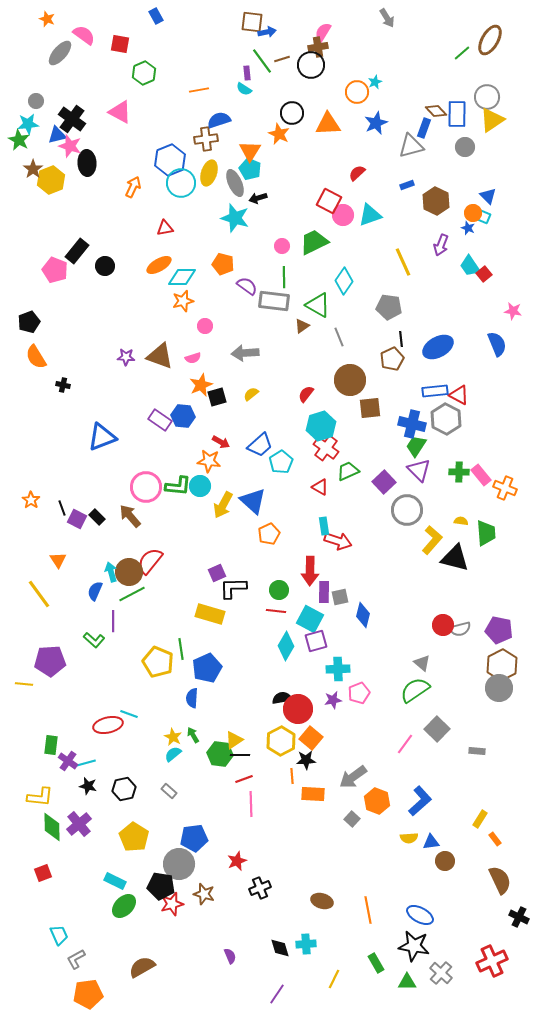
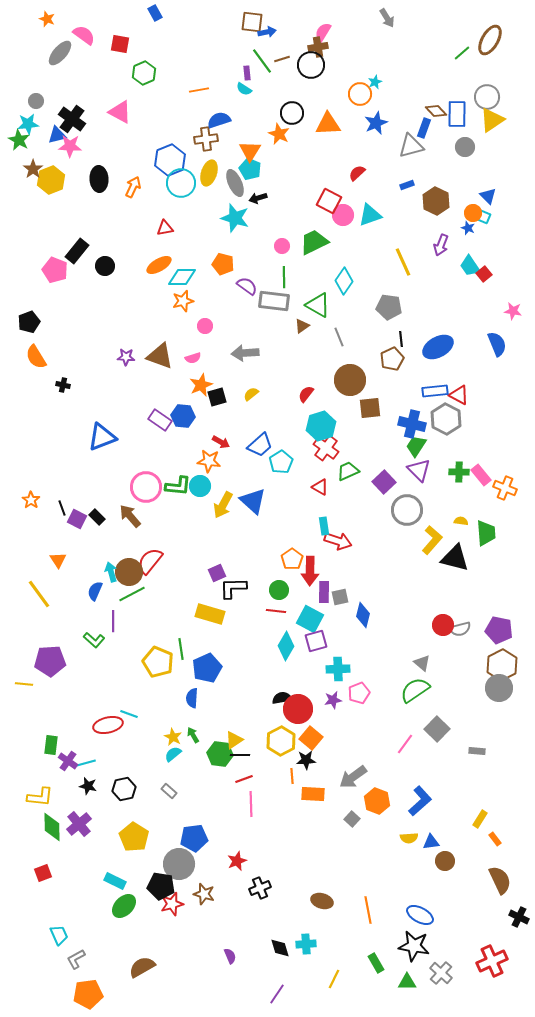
blue rectangle at (156, 16): moved 1 px left, 3 px up
orange circle at (357, 92): moved 3 px right, 2 px down
pink star at (70, 146): rotated 15 degrees counterclockwise
black ellipse at (87, 163): moved 12 px right, 16 px down
orange pentagon at (269, 534): moved 23 px right, 25 px down; rotated 10 degrees counterclockwise
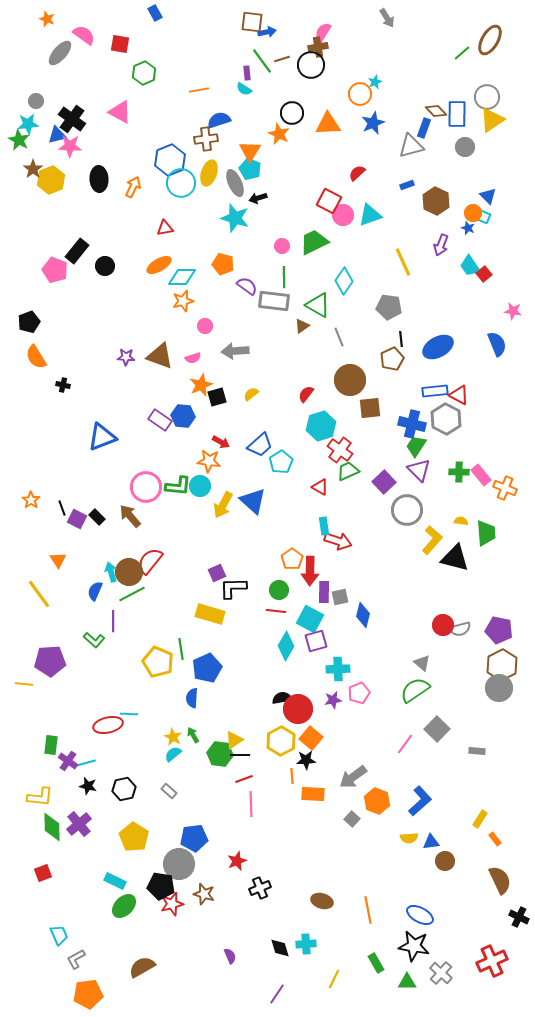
blue star at (376, 123): moved 3 px left
gray arrow at (245, 353): moved 10 px left, 2 px up
red cross at (326, 448): moved 14 px right, 2 px down
cyan line at (129, 714): rotated 18 degrees counterclockwise
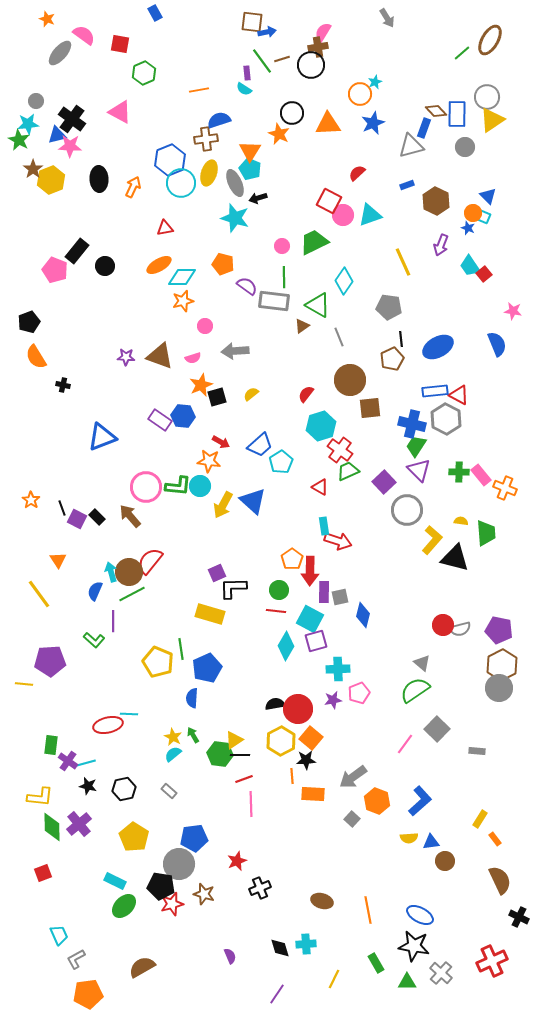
black semicircle at (282, 698): moved 7 px left, 6 px down
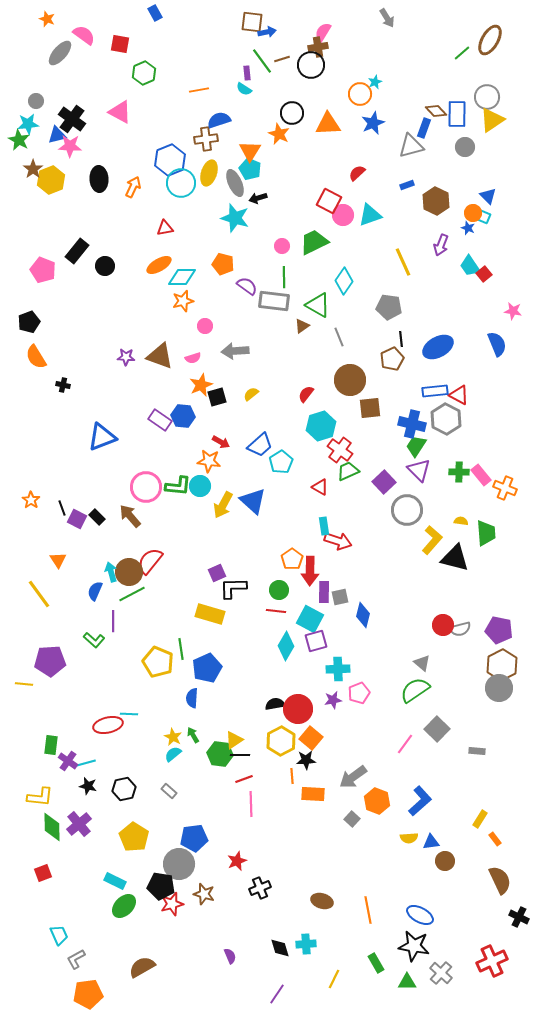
pink pentagon at (55, 270): moved 12 px left
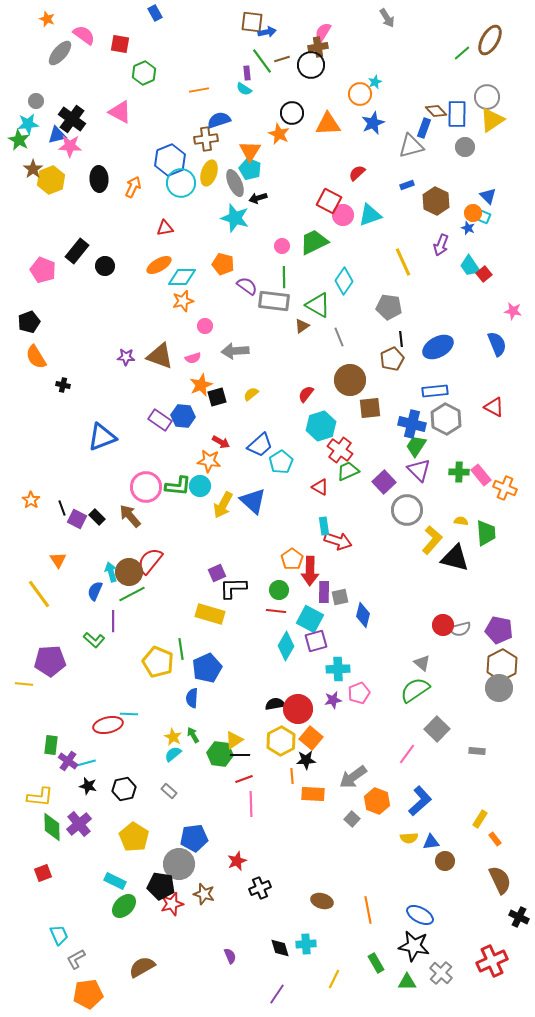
red triangle at (459, 395): moved 35 px right, 12 px down
pink line at (405, 744): moved 2 px right, 10 px down
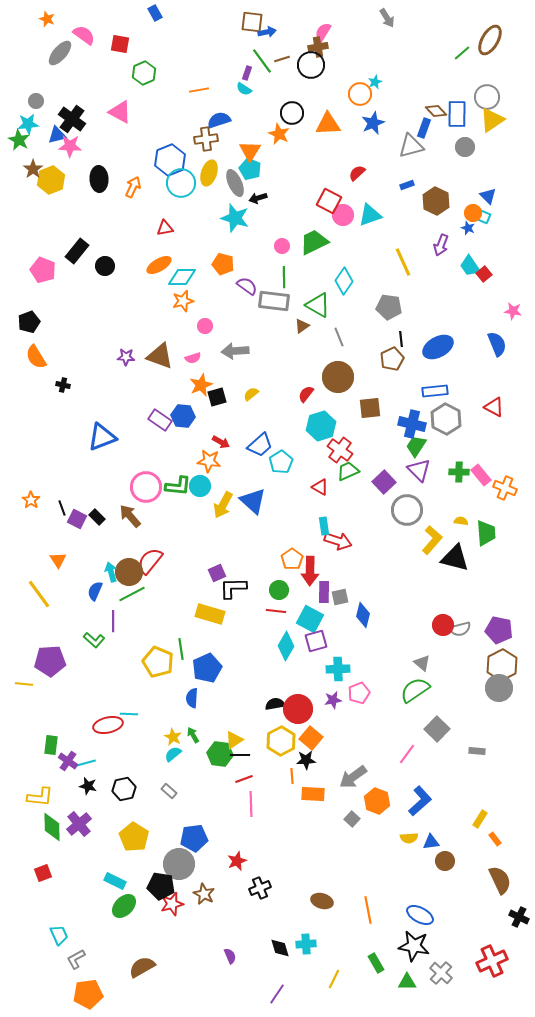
purple rectangle at (247, 73): rotated 24 degrees clockwise
brown circle at (350, 380): moved 12 px left, 3 px up
brown star at (204, 894): rotated 10 degrees clockwise
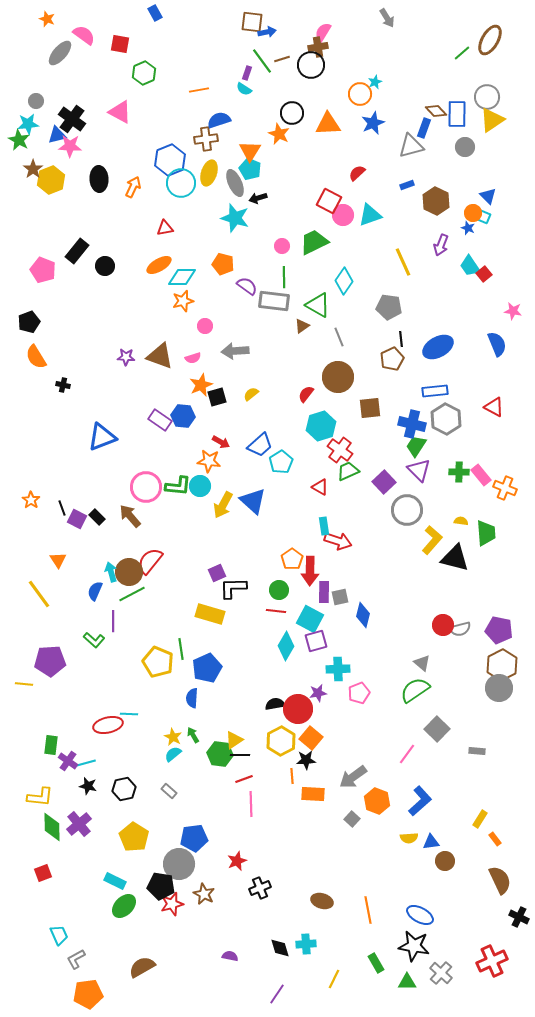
purple star at (333, 700): moved 15 px left, 7 px up
purple semicircle at (230, 956): rotated 56 degrees counterclockwise
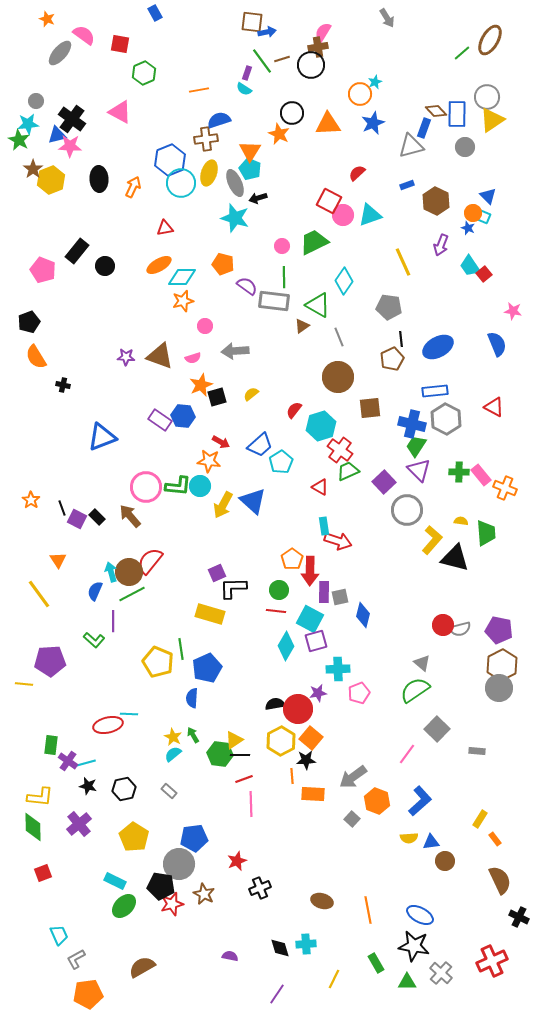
red semicircle at (306, 394): moved 12 px left, 16 px down
green diamond at (52, 827): moved 19 px left
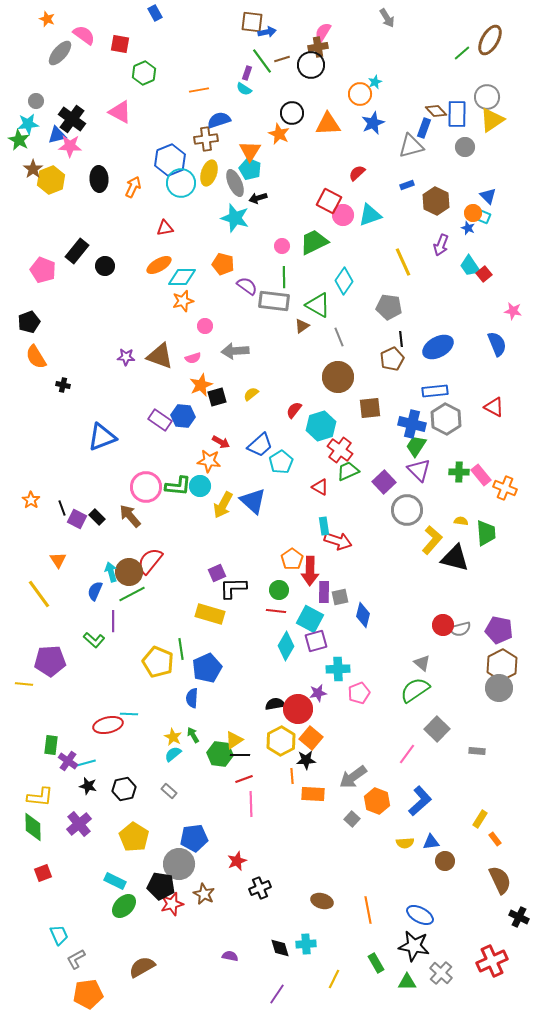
yellow semicircle at (409, 838): moved 4 px left, 5 px down
